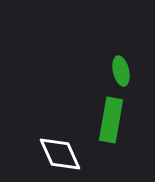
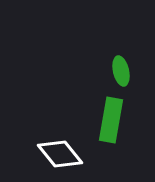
white diamond: rotated 15 degrees counterclockwise
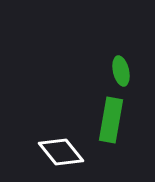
white diamond: moved 1 px right, 2 px up
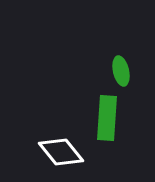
green rectangle: moved 4 px left, 2 px up; rotated 6 degrees counterclockwise
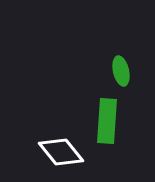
green rectangle: moved 3 px down
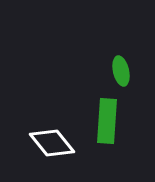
white diamond: moved 9 px left, 9 px up
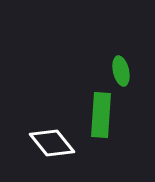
green rectangle: moved 6 px left, 6 px up
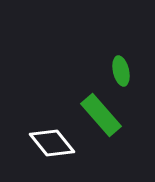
green rectangle: rotated 45 degrees counterclockwise
